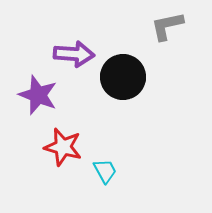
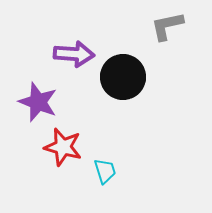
purple star: moved 7 px down
cyan trapezoid: rotated 12 degrees clockwise
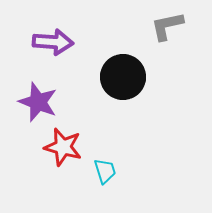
purple arrow: moved 21 px left, 12 px up
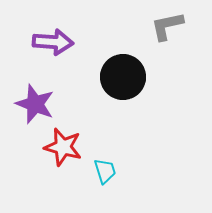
purple star: moved 3 px left, 2 px down
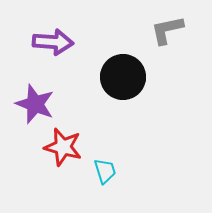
gray L-shape: moved 4 px down
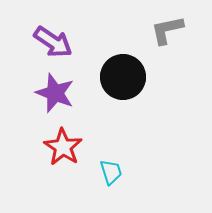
purple arrow: rotated 30 degrees clockwise
purple star: moved 20 px right, 11 px up
red star: rotated 18 degrees clockwise
cyan trapezoid: moved 6 px right, 1 px down
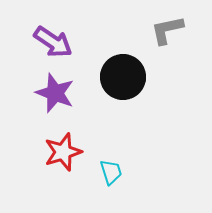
red star: moved 5 px down; rotated 21 degrees clockwise
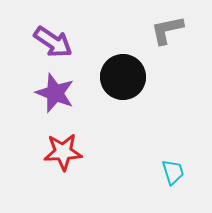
red star: rotated 15 degrees clockwise
cyan trapezoid: moved 62 px right
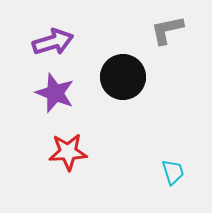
purple arrow: rotated 51 degrees counterclockwise
red star: moved 5 px right
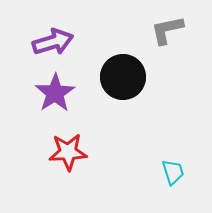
purple star: rotated 18 degrees clockwise
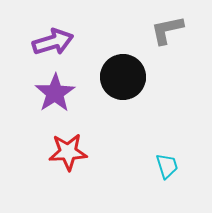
cyan trapezoid: moved 6 px left, 6 px up
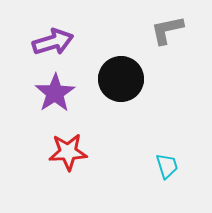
black circle: moved 2 px left, 2 px down
